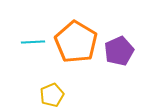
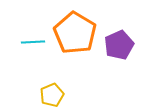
orange pentagon: moved 1 px left, 9 px up
purple pentagon: moved 6 px up
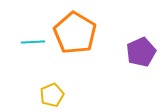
purple pentagon: moved 22 px right, 7 px down
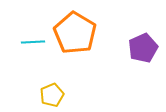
purple pentagon: moved 2 px right, 4 px up
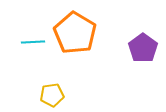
purple pentagon: rotated 12 degrees counterclockwise
yellow pentagon: rotated 15 degrees clockwise
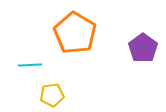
cyan line: moved 3 px left, 23 px down
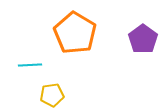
purple pentagon: moved 9 px up
